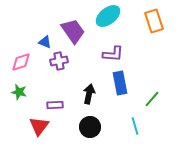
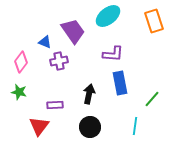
pink diamond: rotated 35 degrees counterclockwise
cyan line: rotated 24 degrees clockwise
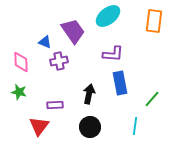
orange rectangle: rotated 25 degrees clockwise
pink diamond: rotated 40 degrees counterclockwise
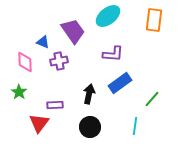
orange rectangle: moved 1 px up
blue triangle: moved 2 px left
pink diamond: moved 4 px right
blue rectangle: rotated 65 degrees clockwise
green star: rotated 21 degrees clockwise
red triangle: moved 3 px up
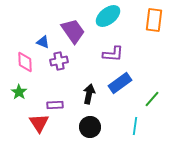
red triangle: rotated 10 degrees counterclockwise
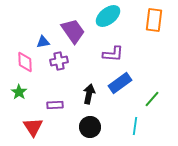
blue triangle: rotated 32 degrees counterclockwise
red triangle: moved 6 px left, 4 px down
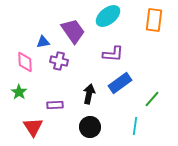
purple cross: rotated 24 degrees clockwise
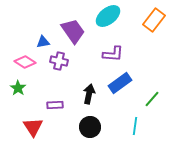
orange rectangle: rotated 30 degrees clockwise
pink diamond: rotated 55 degrees counterclockwise
green star: moved 1 px left, 4 px up
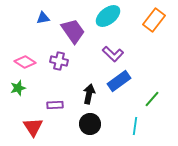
blue triangle: moved 24 px up
purple L-shape: rotated 40 degrees clockwise
blue rectangle: moved 1 px left, 2 px up
green star: rotated 21 degrees clockwise
black circle: moved 3 px up
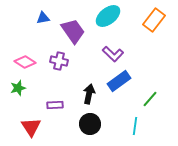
green line: moved 2 px left
red triangle: moved 2 px left
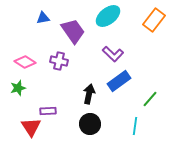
purple rectangle: moved 7 px left, 6 px down
